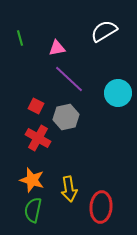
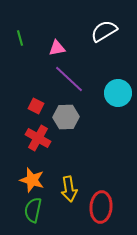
gray hexagon: rotated 10 degrees clockwise
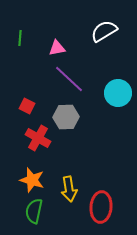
green line: rotated 21 degrees clockwise
red square: moved 9 px left
green semicircle: moved 1 px right, 1 px down
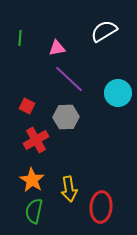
red cross: moved 2 px left, 2 px down; rotated 30 degrees clockwise
orange star: rotated 15 degrees clockwise
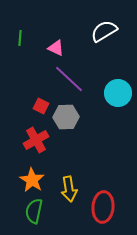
pink triangle: moved 1 px left; rotated 36 degrees clockwise
red square: moved 14 px right
red ellipse: moved 2 px right
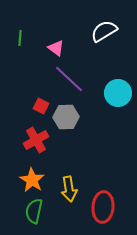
pink triangle: rotated 12 degrees clockwise
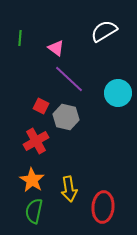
gray hexagon: rotated 15 degrees clockwise
red cross: moved 1 px down
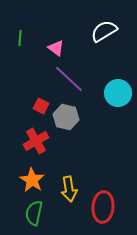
green semicircle: moved 2 px down
